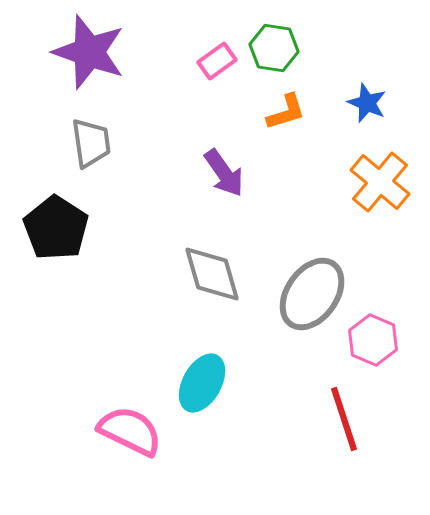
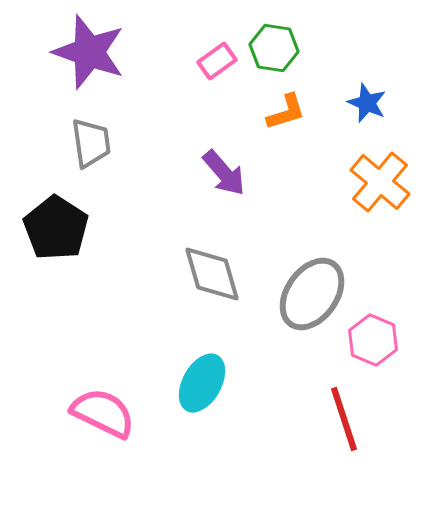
purple arrow: rotated 6 degrees counterclockwise
pink semicircle: moved 27 px left, 18 px up
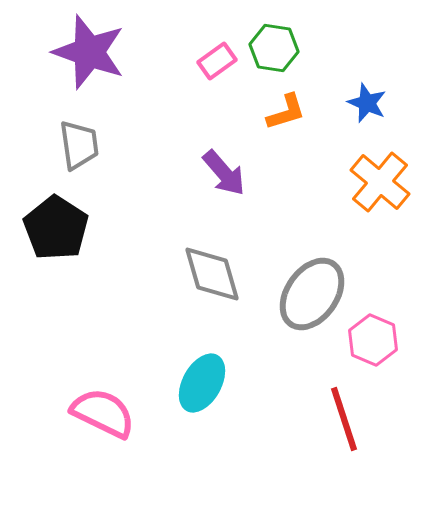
gray trapezoid: moved 12 px left, 2 px down
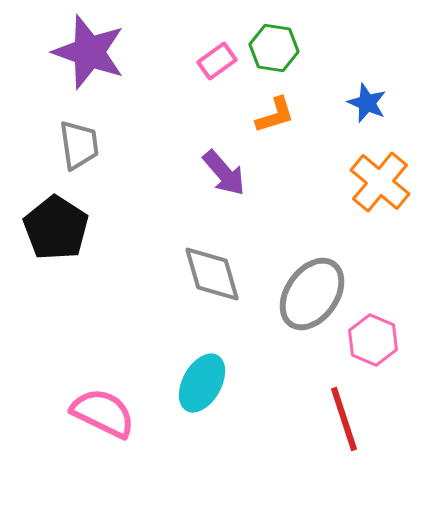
orange L-shape: moved 11 px left, 3 px down
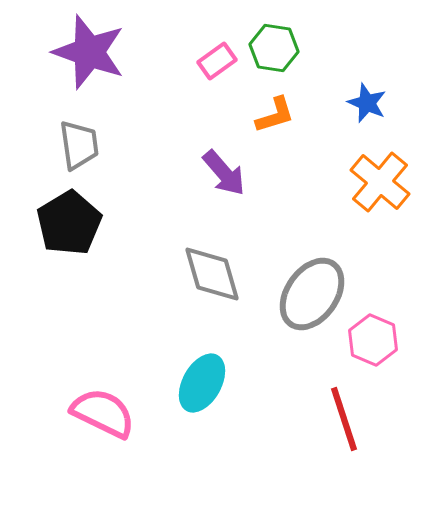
black pentagon: moved 13 px right, 5 px up; rotated 8 degrees clockwise
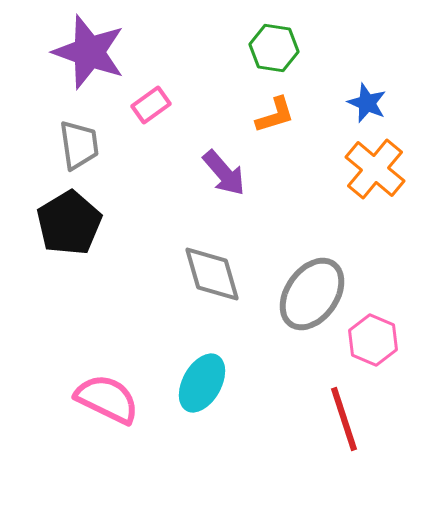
pink rectangle: moved 66 px left, 44 px down
orange cross: moved 5 px left, 13 px up
pink semicircle: moved 4 px right, 14 px up
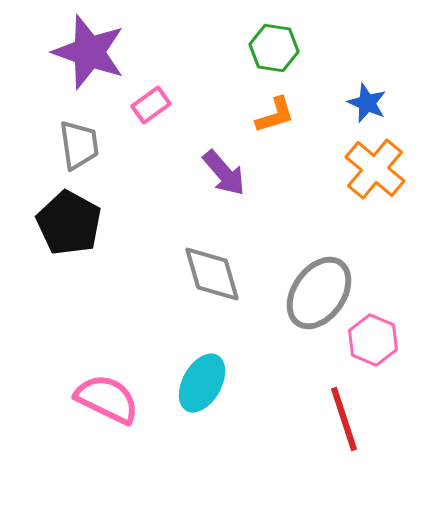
black pentagon: rotated 12 degrees counterclockwise
gray ellipse: moved 7 px right, 1 px up
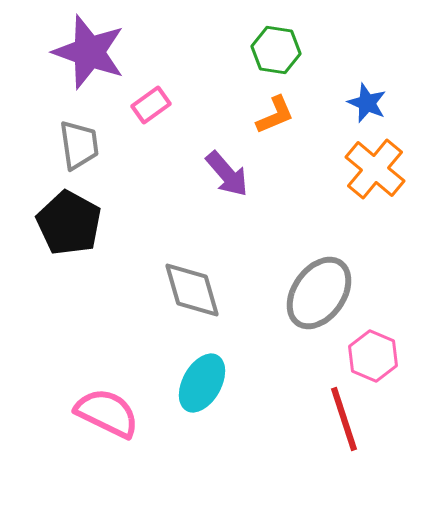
green hexagon: moved 2 px right, 2 px down
orange L-shape: rotated 6 degrees counterclockwise
purple arrow: moved 3 px right, 1 px down
gray diamond: moved 20 px left, 16 px down
pink hexagon: moved 16 px down
pink semicircle: moved 14 px down
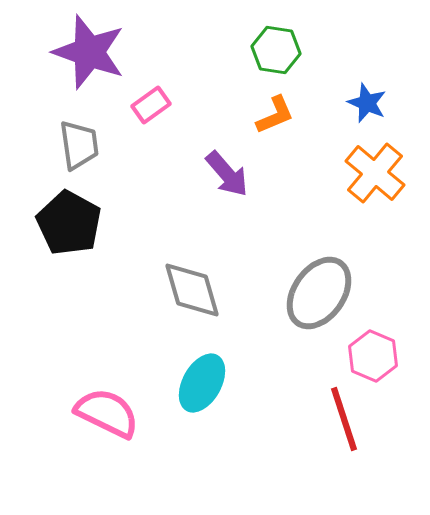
orange cross: moved 4 px down
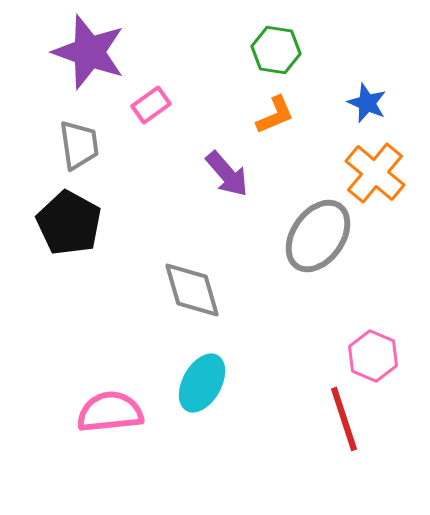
gray ellipse: moved 1 px left, 57 px up
pink semicircle: moved 3 px right, 1 px up; rotated 32 degrees counterclockwise
